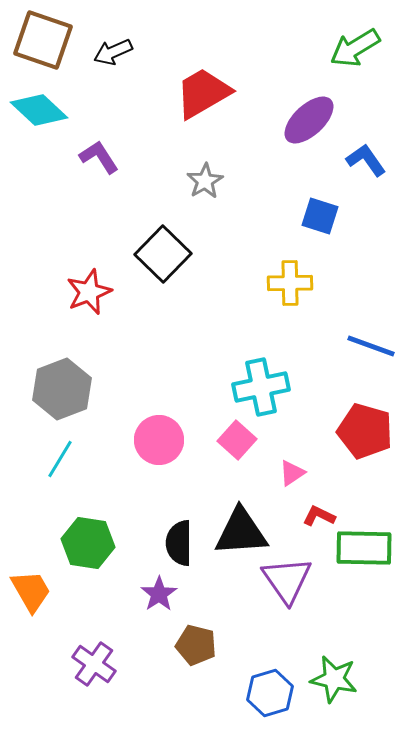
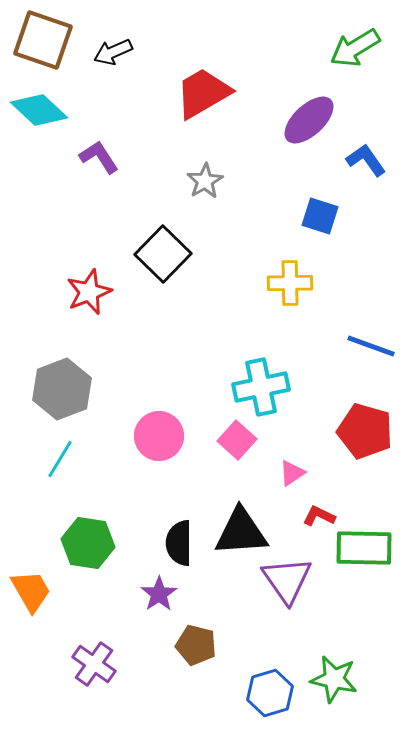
pink circle: moved 4 px up
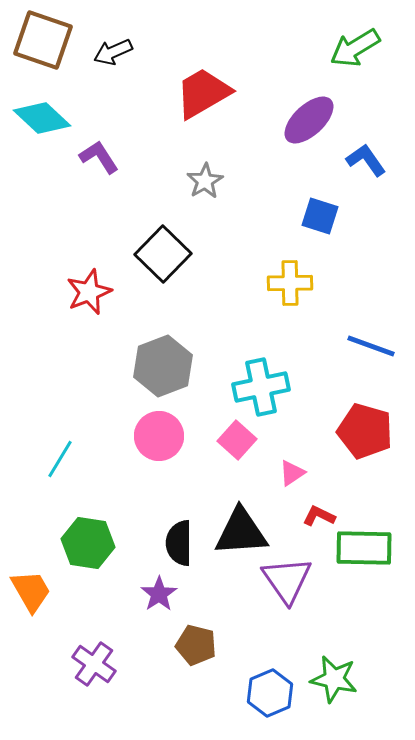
cyan diamond: moved 3 px right, 8 px down
gray hexagon: moved 101 px right, 23 px up
blue hexagon: rotated 6 degrees counterclockwise
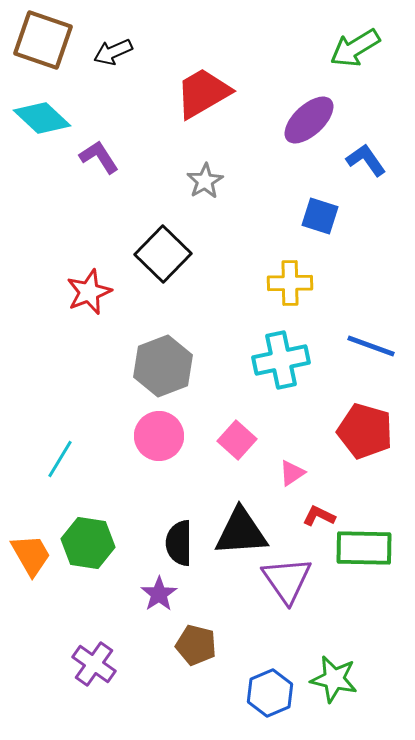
cyan cross: moved 20 px right, 27 px up
orange trapezoid: moved 36 px up
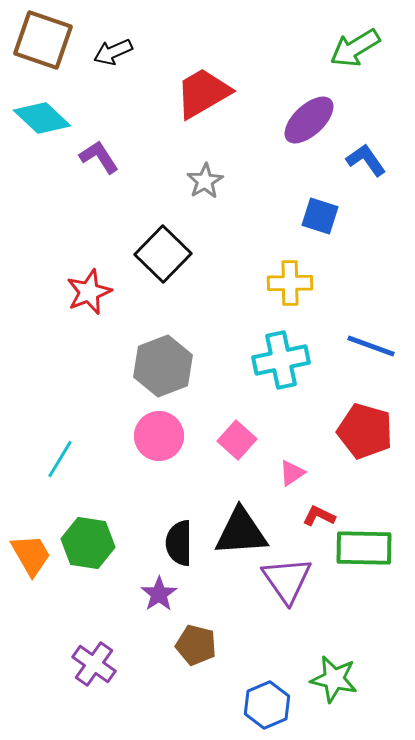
blue hexagon: moved 3 px left, 12 px down
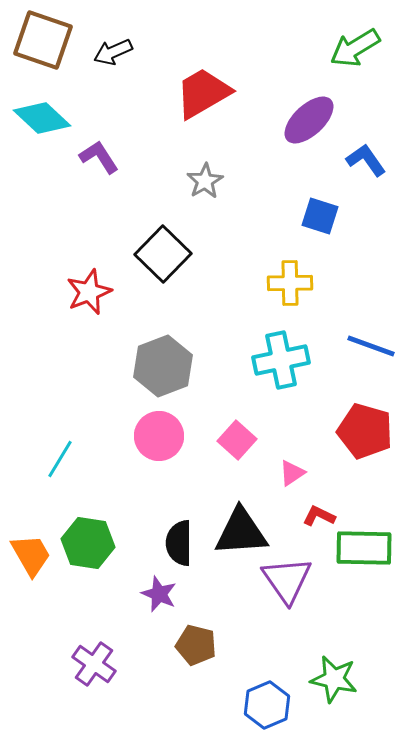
purple star: rotated 15 degrees counterclockwise
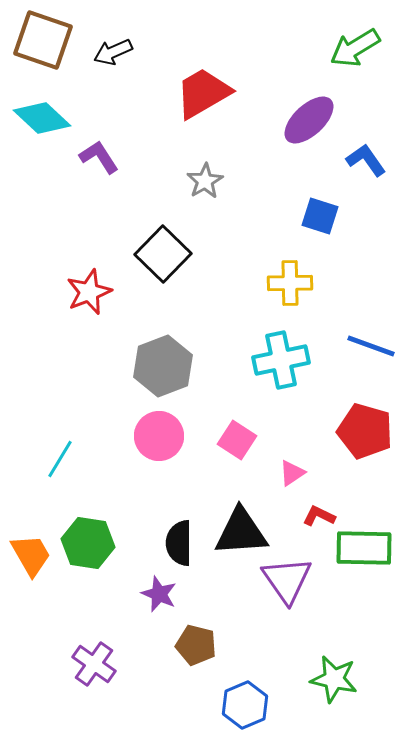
pink square: rotated 9 degrees counterclockwise
blue hexagon: moved 22 px left
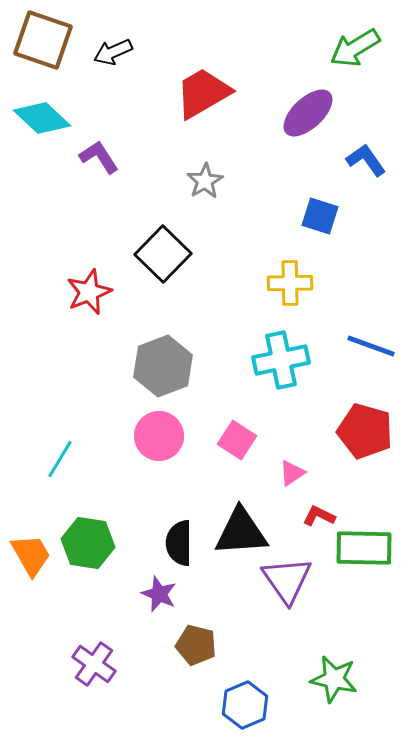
purple ellipse: moved 1 px left, 7 px up
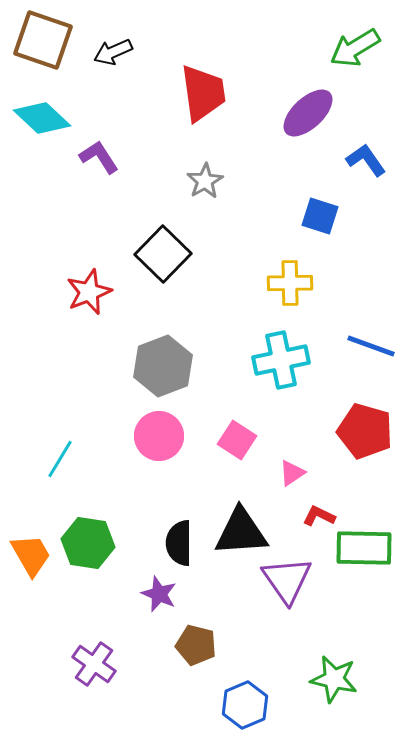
red trapezoid: rotated 112 degrees clockwise
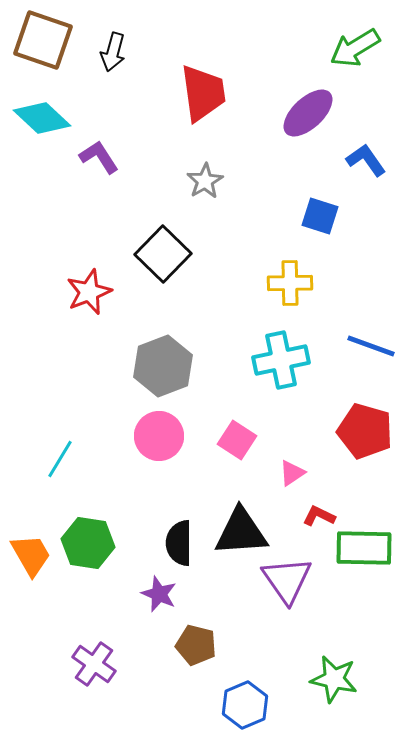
black arrow: rotated 51 degrees counterclockwise
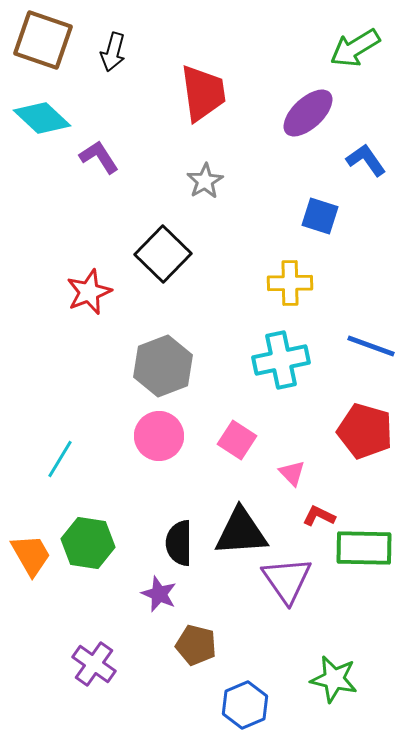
pink triangle: rotated 40 degrees counterclockwise
